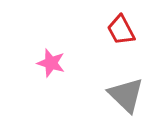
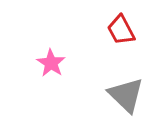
pink star: rotated 16 degrees clockwise
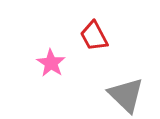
red trapezoid: moved 27 px left, 6 px down
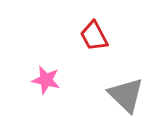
pink star: moved 5 px left, 17 px down; rotated 20 degrees counterclockwise
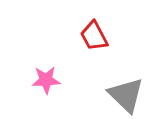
pink star: rotated 16 degrees counterclockwise
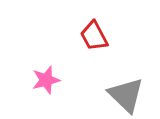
pink star: rotated 12 degrees counterclockwise
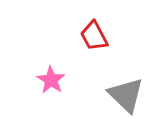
pink star: moved 5 px right; rotated 24 degrees counterclockwise
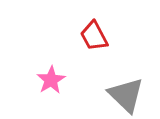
pink star: rotated 8 degrees clockwise
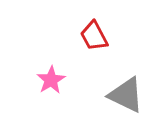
gray triangle: rotated 18 degrees counterclockwise
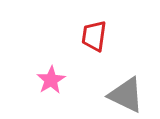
red trapezoid: rotated 36 degrees clockwise
